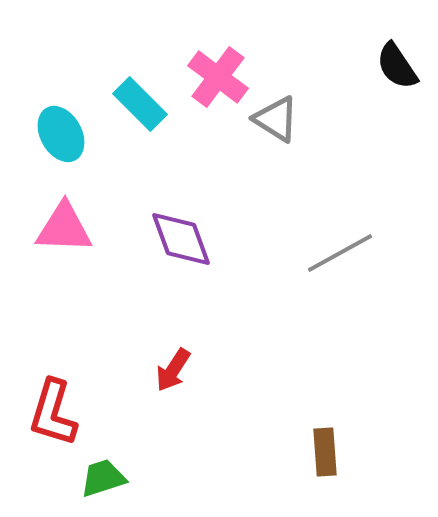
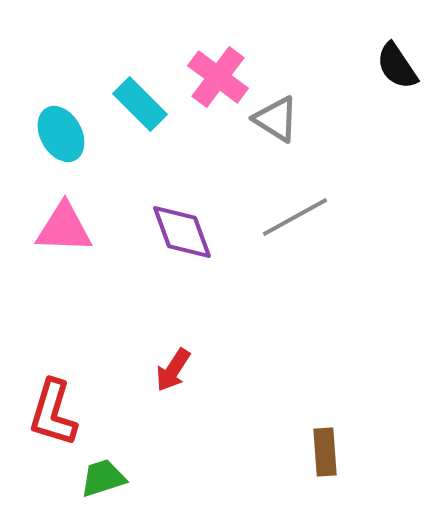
purple diamond: moved 1 px right, 7 px up
gray line: moved 45 px left, 36 px up
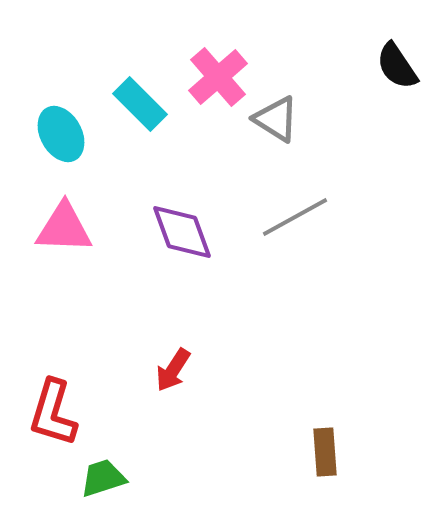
pink cross: rotated 12 degrees clockwise
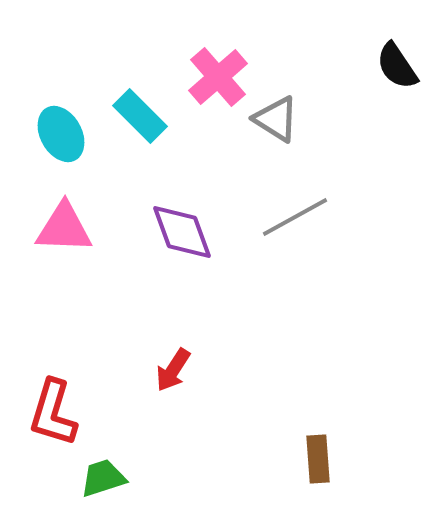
cyan rectangle: moved 12 px down
brown rectangle: moved 7 px left, 7 px down
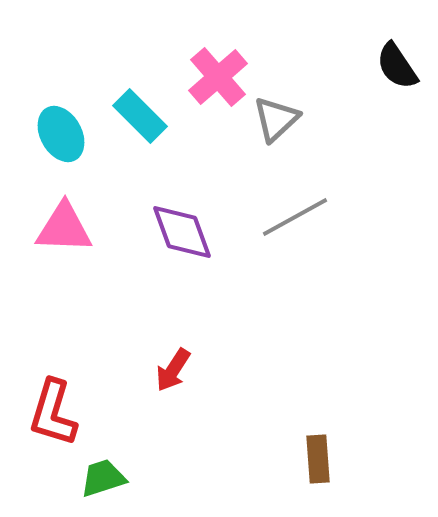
gray triangle: rotated 45 degrees clockwise
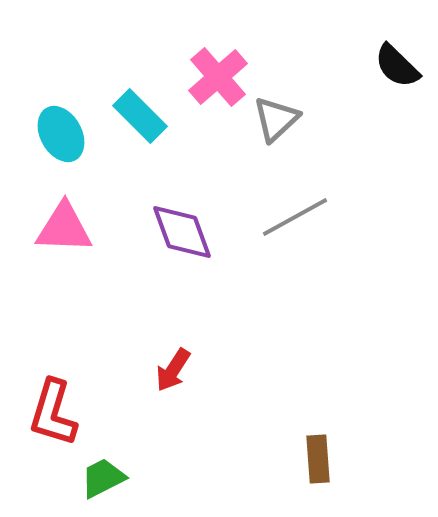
black semicircle: rotated 12 degrees counterclockwise
green trapezoid: rotated 9 degrees counterclockwise
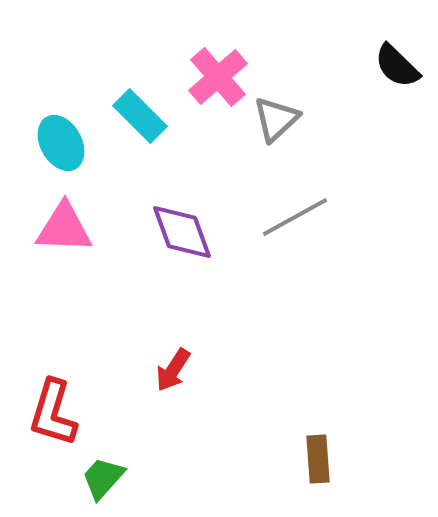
cyan ellipse: moved 9 px down
green trapezoid: rotated 21 degrees counterclockwise
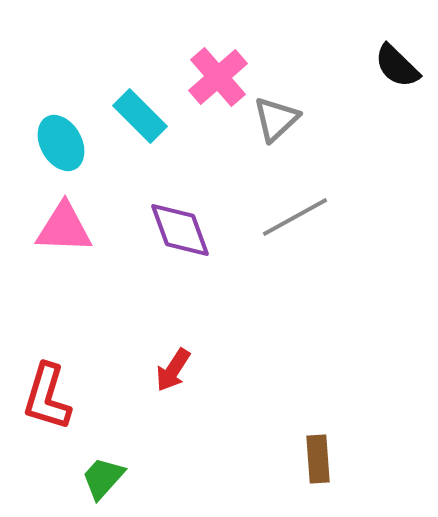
purple diamond: moved 2 px left, 2 px up
red L-shape: moved 6 px left, 16 px up
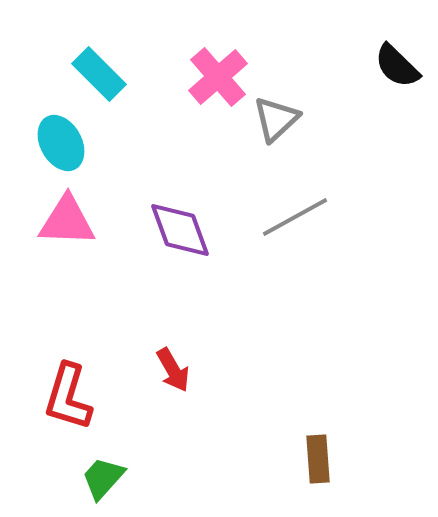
cyan rectangle: moved 41 px left, 42 px up
pink triangle: moved 3 px right, 7 px up
red arrow: rotated 63 degrees counterclockwise
red L-shape: moved 21 px right
